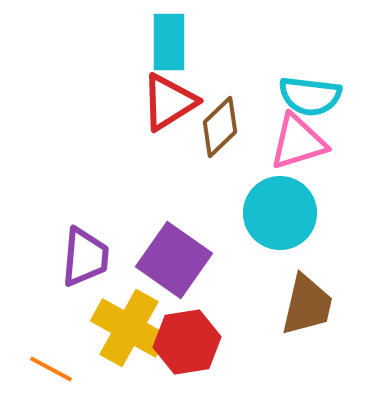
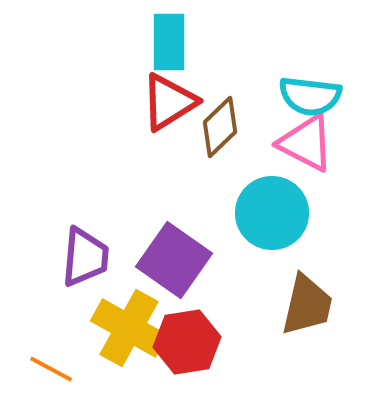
pink triangle: moved 8 px right, 1 px down; rotated 44 degrees clockwise
cyan circle: moved 8 px left
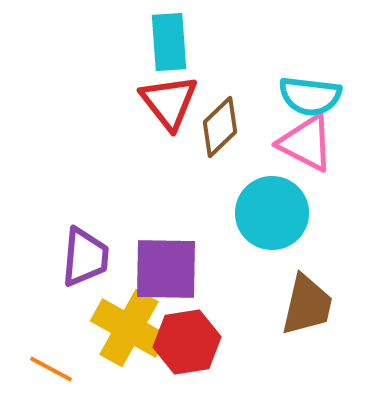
cyan rectangle: rotated 4 degrees counterclockwise
red triangle: rotated 36 degrees counterclockwise
purple square: moved 8 px left, 9 px down; rotated 34 degrees counterclockwise
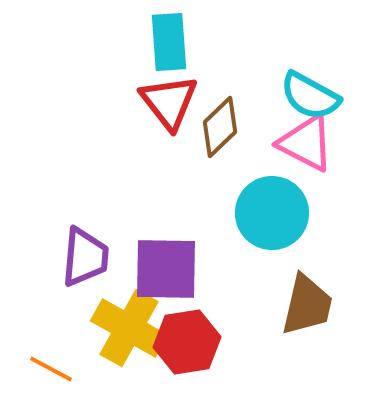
cyan semicircle: rotated 22 degrees clockwise
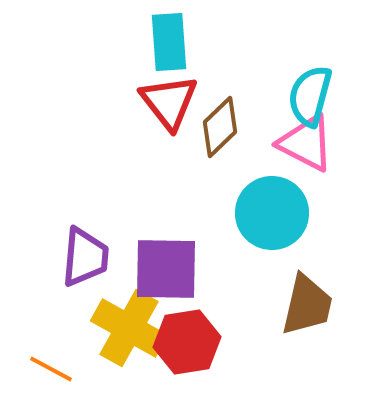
cyan semicircle: rotated 76 degrees clockwise
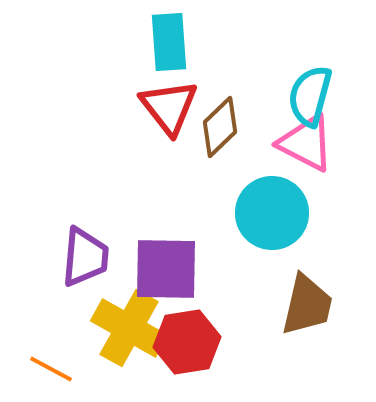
red triangle: moved 5 px down
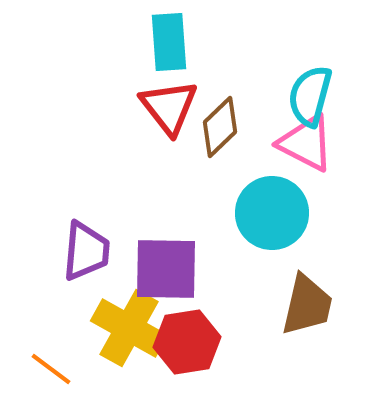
purple trapezoid: moved 1 px right, 6 px up
orange line: rotated 9 degrees clockwise
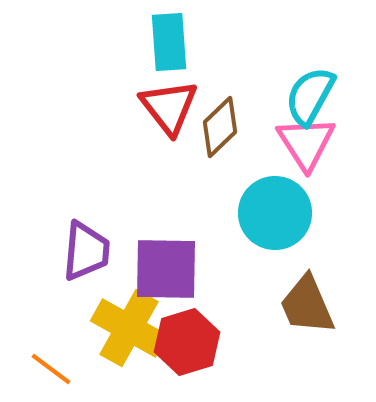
cyan semicircle: rotated 14 degrees clockwise
pink triangle: rotated 30 degrees clockwise
cyan circle: moved 3 px right
brown trapezoid: rotated 144 degrees clockwise
red hexagon: rotated 8 degrees counterclockwise
